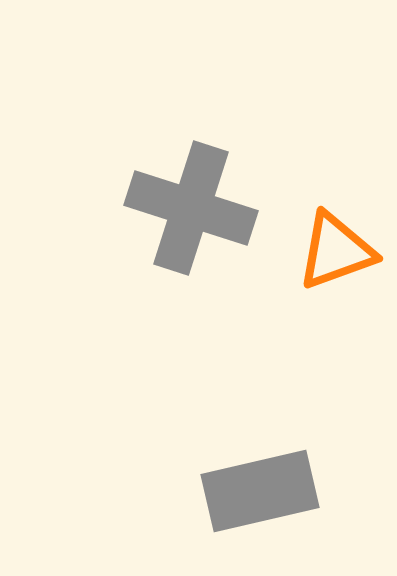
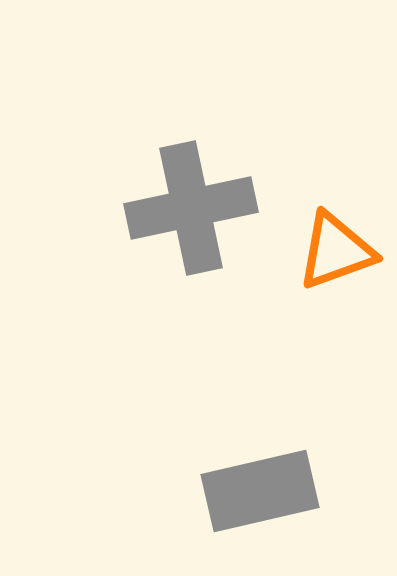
gray cross: rotated 30 degrees counterclockwise
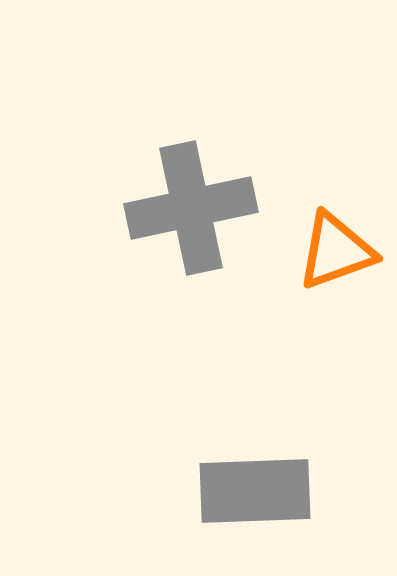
gray rectangle: moved 5 px left; rotated 11 degrees clockwise
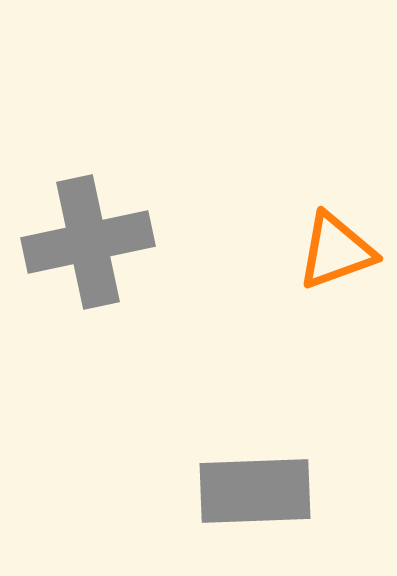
gray cross: moved 103 px left, 34 px down
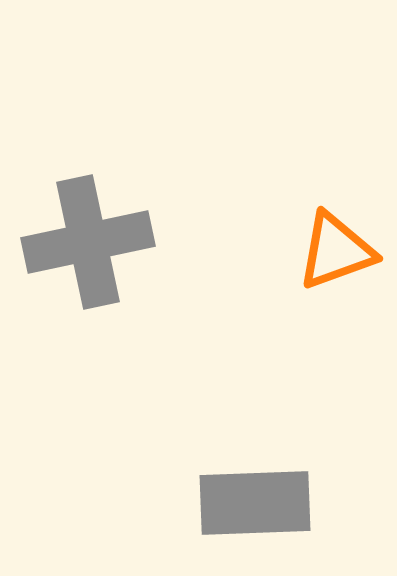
gray rectangle: moved 12 px down
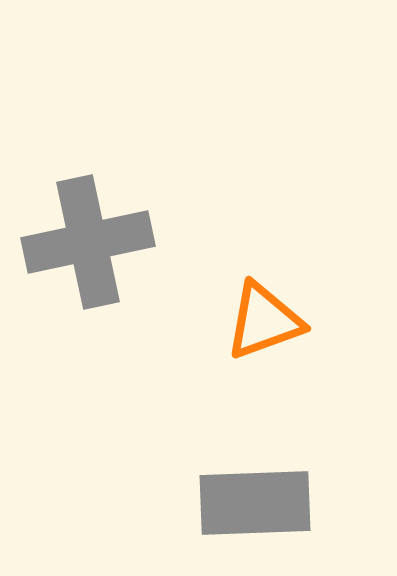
orange triangle: moved 72 px left, 70 px down
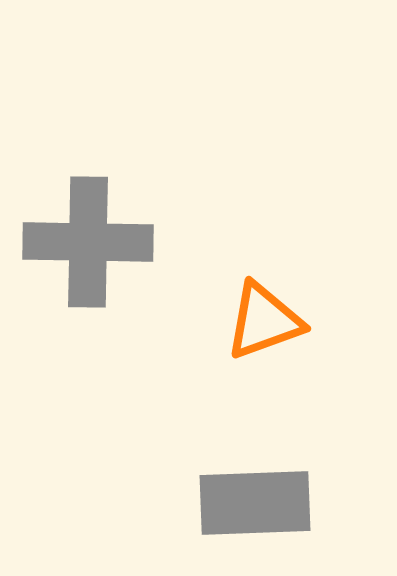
gray cross: rotated 13 degrees clockwise
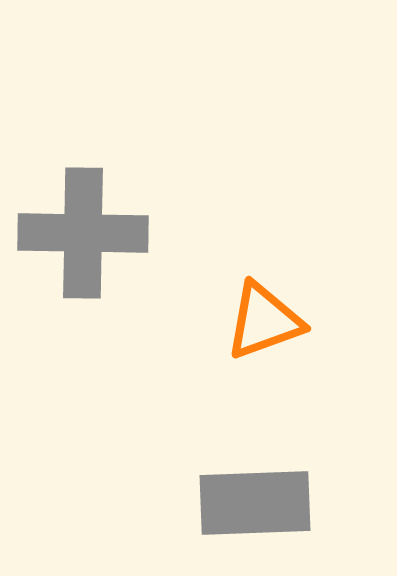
gray cross: moved 5 px left, 9 px up
